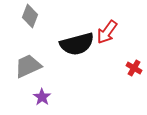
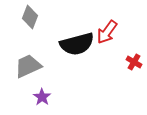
gray diamond: moved 1 px down
red cross: moved 6 px up
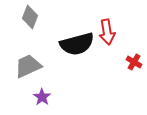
red arrow: rotated 45 degrees counterclockwise
